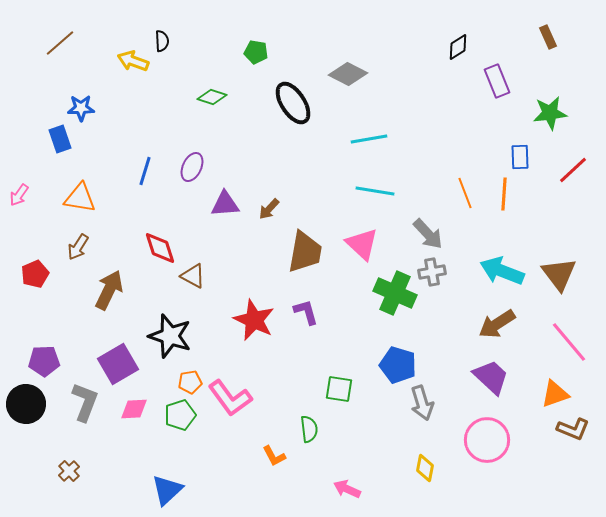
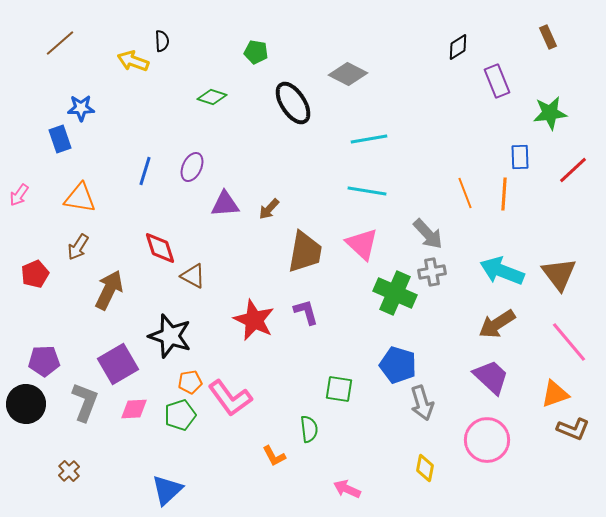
cyan line at (375, 191): moved 8 px left
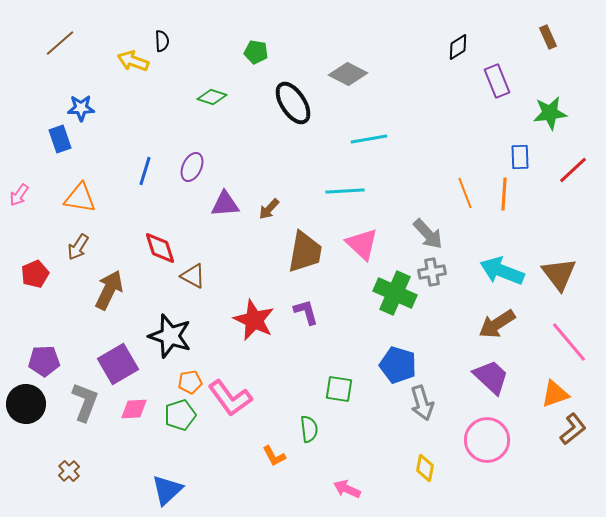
cyan line at (367, 191): moved 22 px left; rotated 12 degrees counterclockwise
brown L-shape at (573, 429): rotated 60 degrees counterclockwise
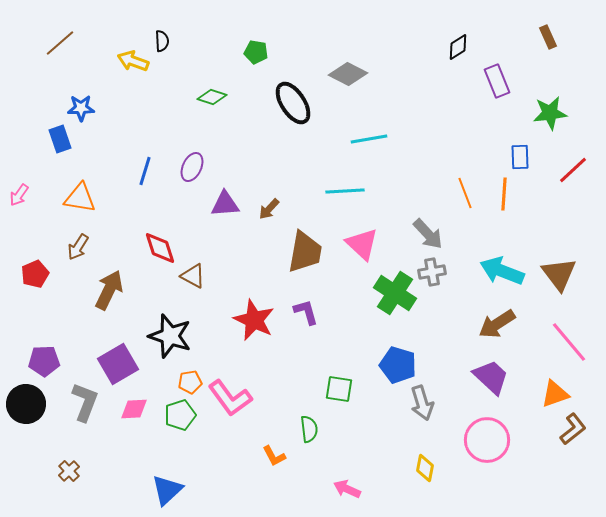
green cross at (395, 293): rotated 9 degrees clockwise
